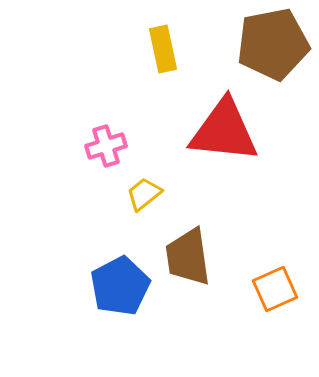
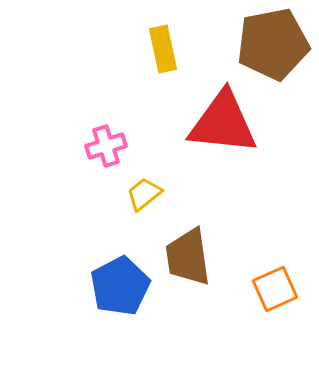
red triangle: moved 1 px left, 8 px up
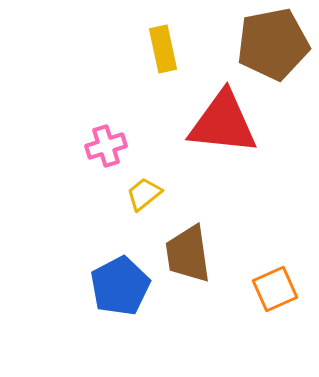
brown trapezoid: moved 3 px up
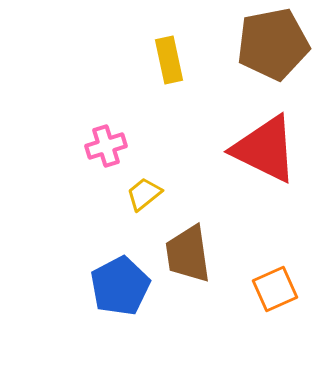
yellow rectangle: moved 6 px right, 11 px down
red triangle: moved 42 px right, 26 px down; rotated 20 degrees clockwise
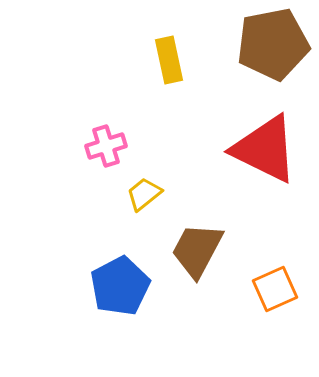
brown trapezoid: moved 9 px right, 4 px up; rotated 36 degrees clockwise
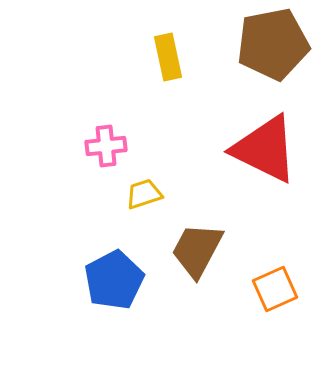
yellow rectangle: moved 1 px left, 3 px up
pink cross: rotated 12 degrees clockwise
yellow trapezoid: rotated 21 degrees clockwise
blue pentagon: moved 6 px left, 6 px up
